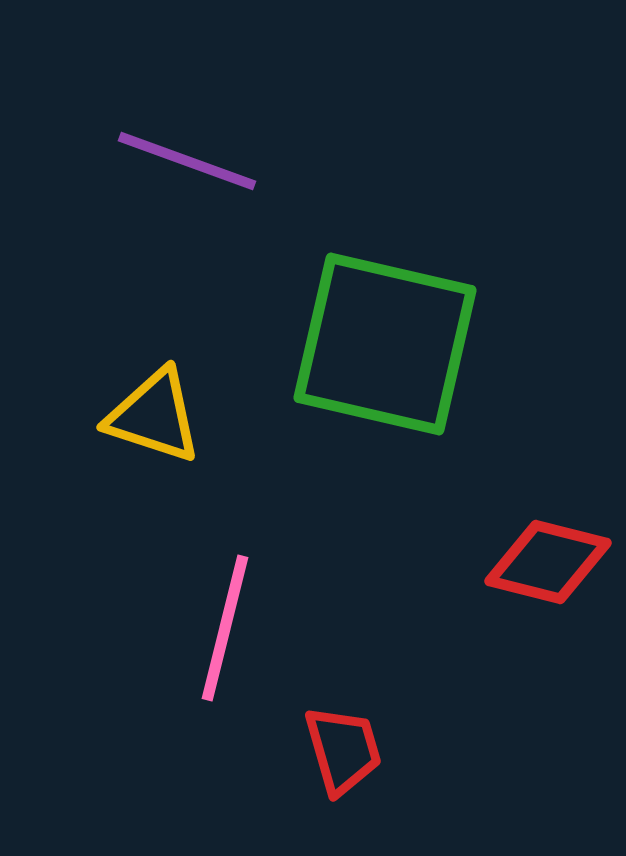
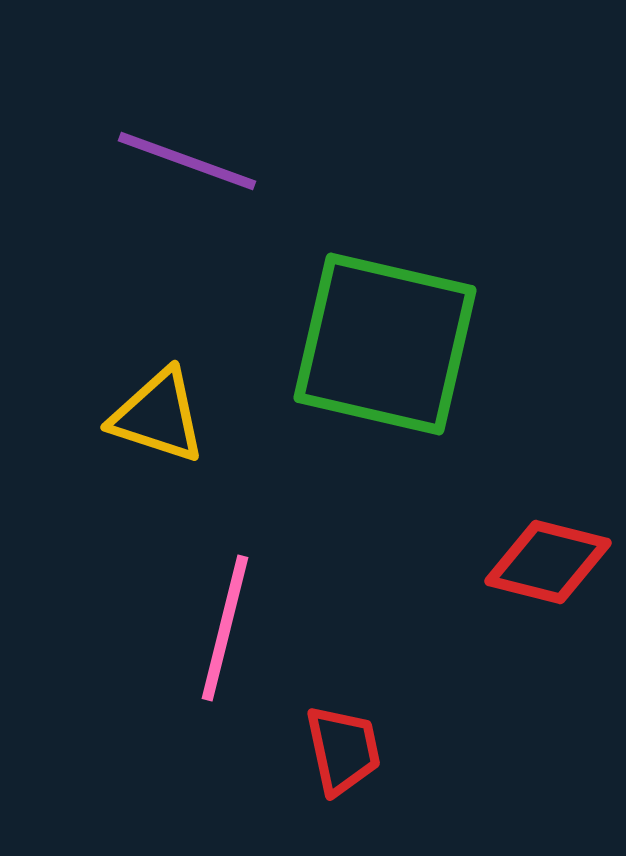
yellow triangle: moved 4 px right
red trapezoid: rotated 4 degrees clockwise
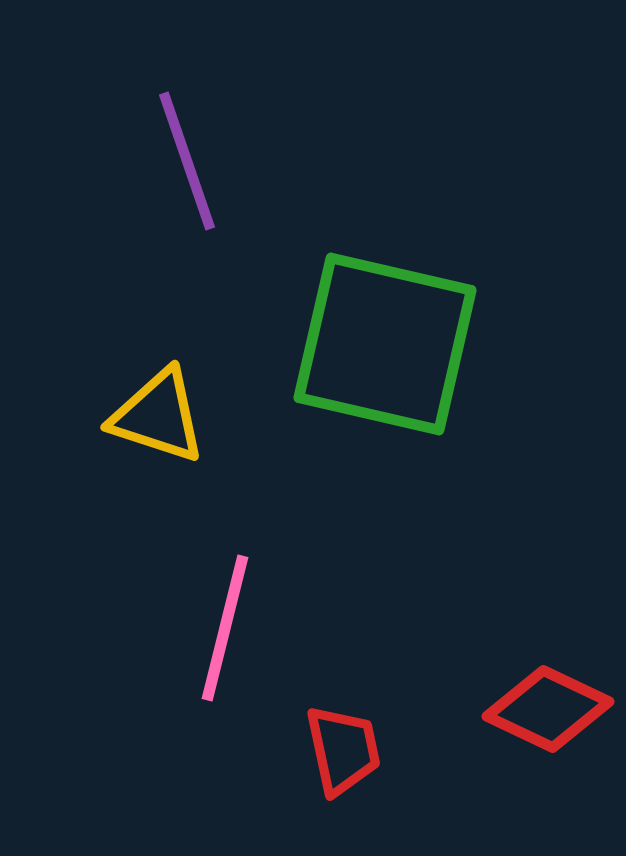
purple line: rotated 51 degrees clockwise
red diamond: moved 147 px down; rotated 11 degrees clockwise
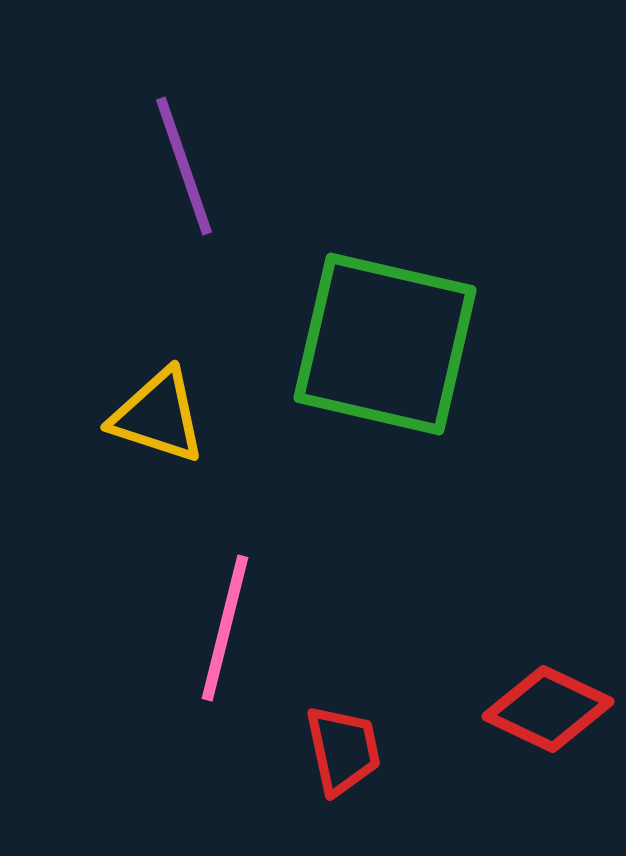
purple line: moved 3 px left, 5 px down
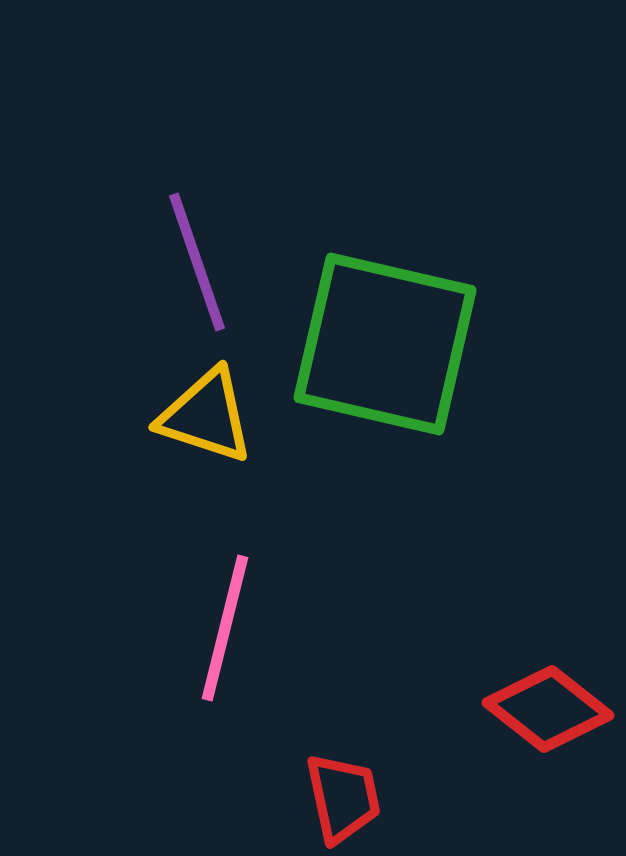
purple line: moved 13 px right, 96 px down
yellow triangle: moved 48 px right
red diamond: rotated 13 degrees clockwise
red trapezoid: moved 48 px down
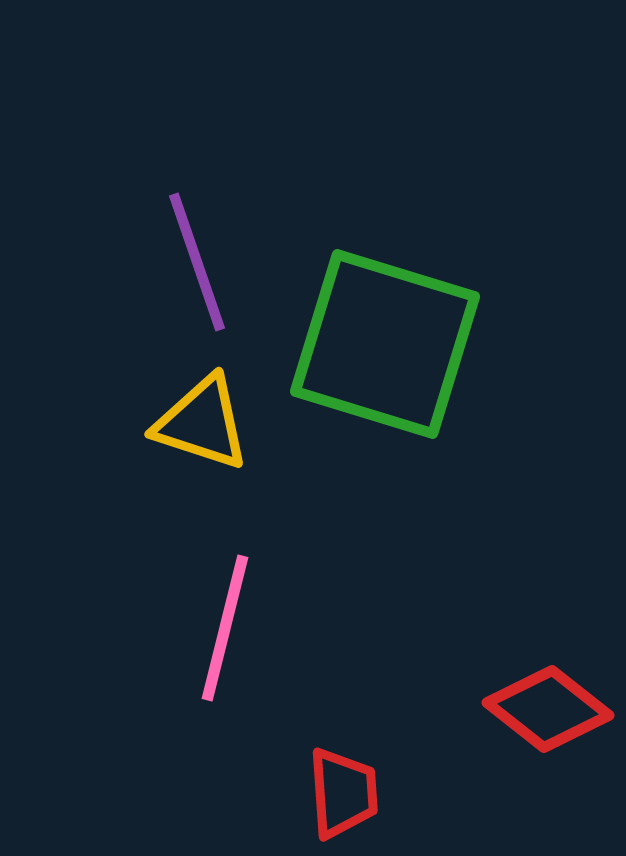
green square: rotated 4 degrees clockwise
yellow triangle: moved 4 px left, 7 px down
red trapezoid: moved 5 px up; rotated 8 degrees clockwise
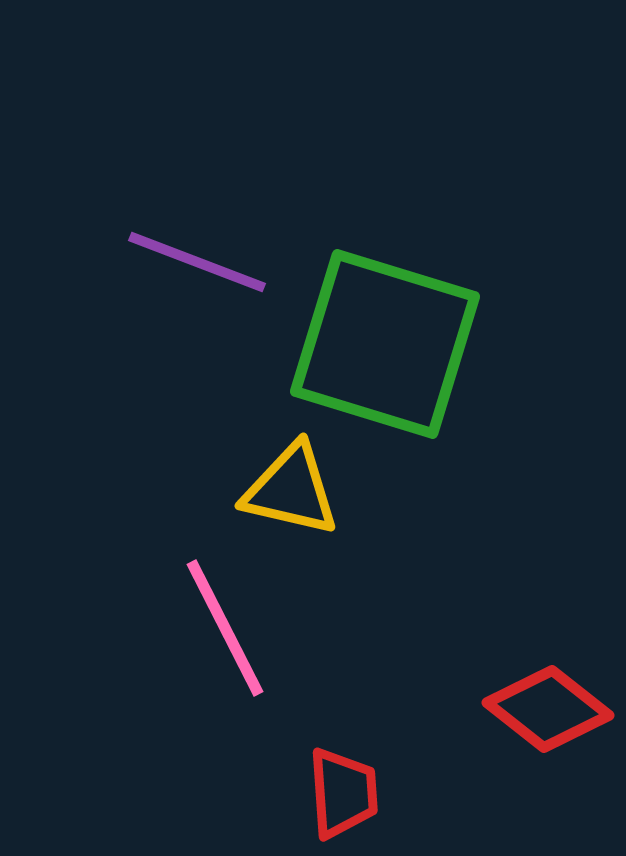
purple line: rotated 50 degrees counterclockwise
yellow triangle: moved 89 px right, 67 px down; rotated 5 degrees counterclockwise
pink line: rotated 41 degrees counterclockwise
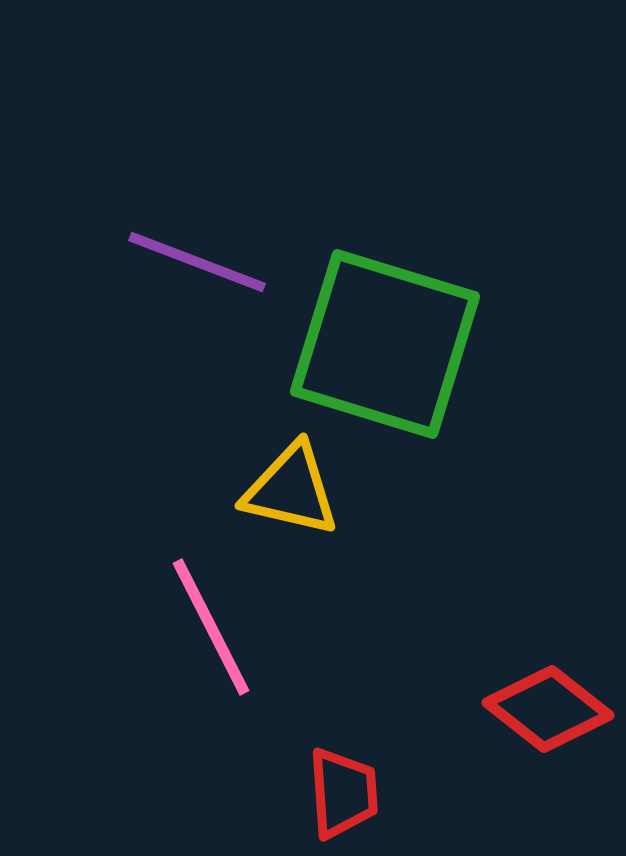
pink line: moved 14 px left, 1 px up
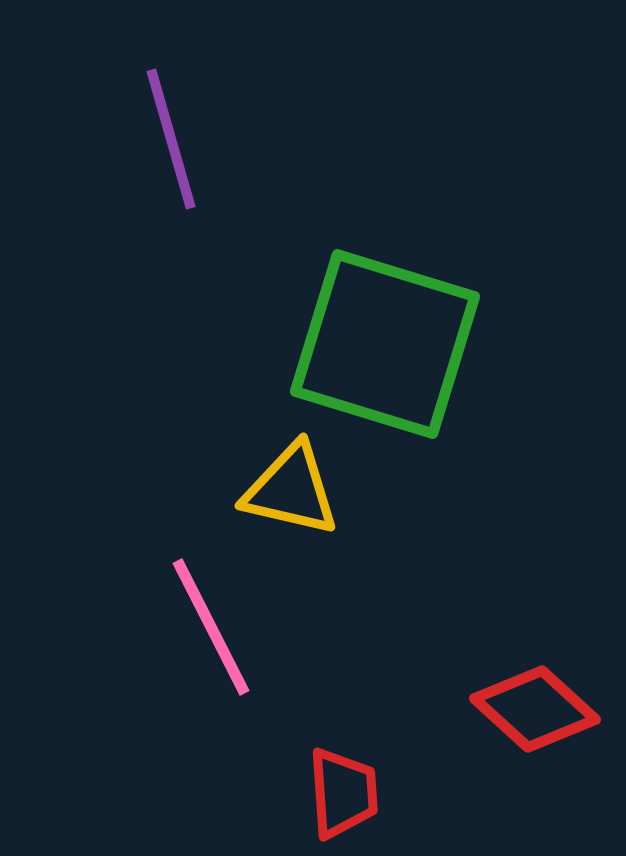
purple line: moved 26 px left, 123 px up; rotated 53 degrees clockwise
red diamond: moved 13 px left; rotated 4 degrees clockwise
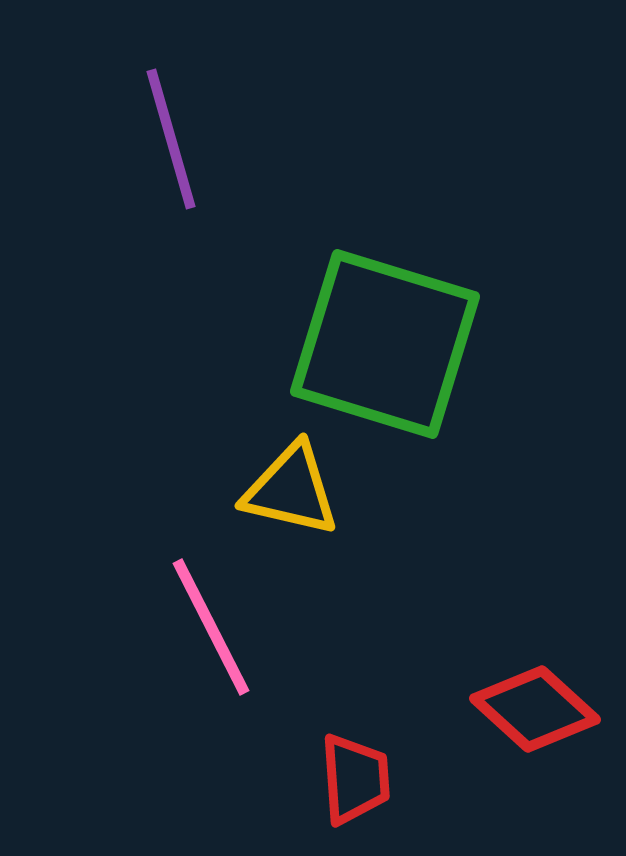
red trapezoid: moved 12 px right, 14 px up
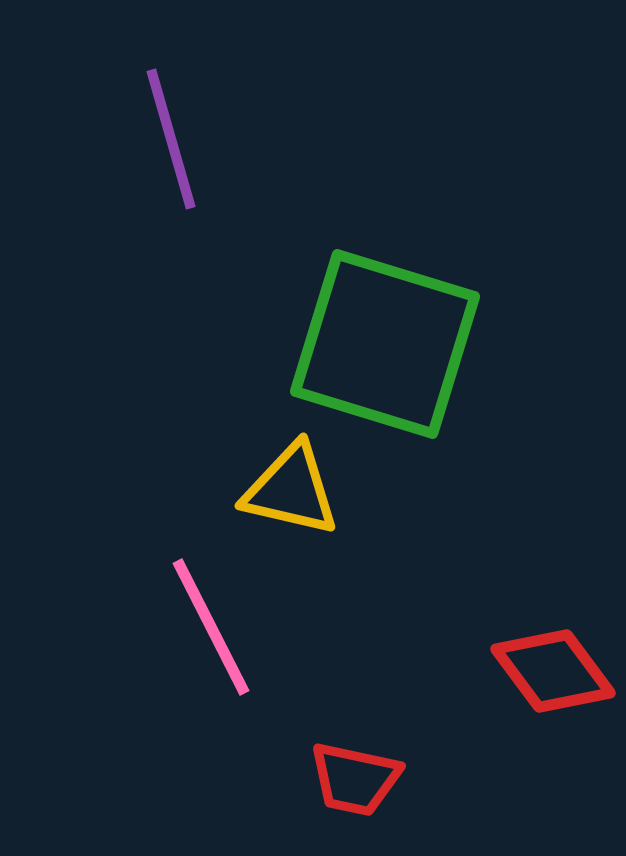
red diamond: moved 18 px right, 38 px up; rotated 11 degrees clockwise
red trapezoid: rotated 106 degrees clockwise
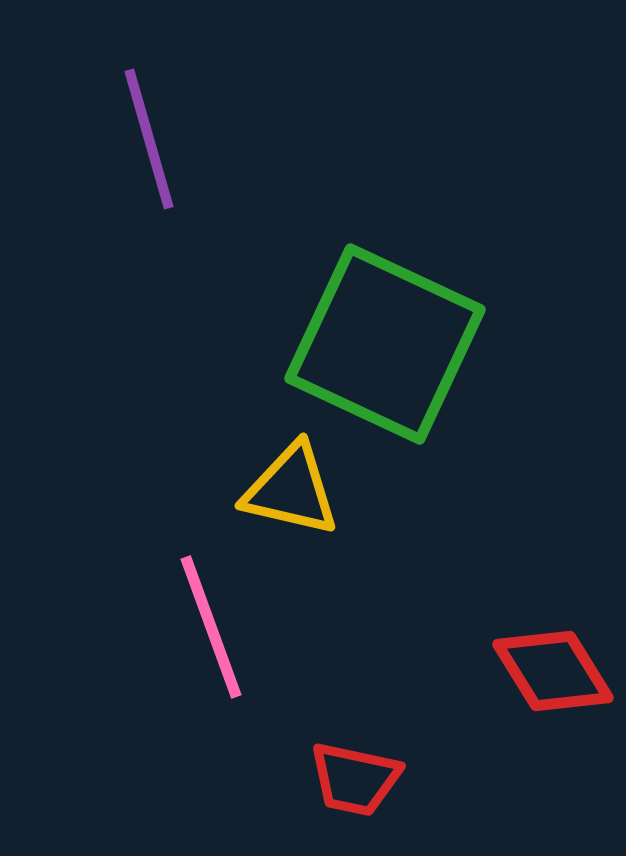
purple line: moved 22 px left
green square: rotated 8 degrees clockwise
pink line: rotated 7 degrees clockwise
red diamond: rotated 5 degrees clockwise
